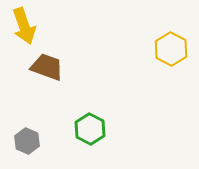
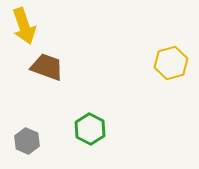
yellow hexagon: moved 14 px down; rotated 16 degrees clockwise
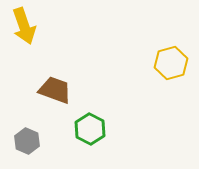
brown trapezoid: moved 8 px right, 23 px down
